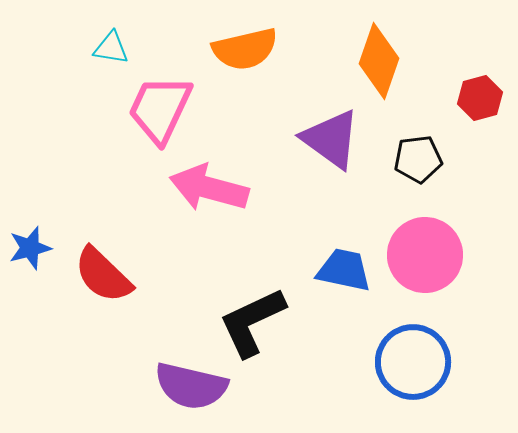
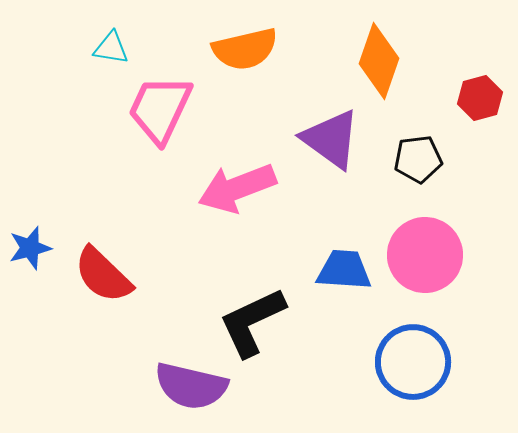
pink arrow: moved 28 px right; rotated 36 degrees counterclockwise
blue trapezoid: rotated 8 degrees counterclockwise
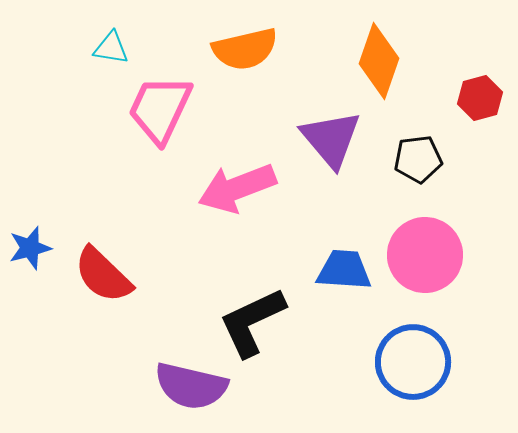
purple triangle: rotated 14 degrees clockwise
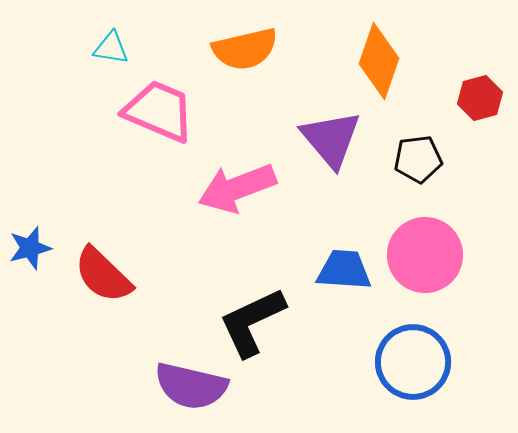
pink trapezoid: moved 1 px left, 2 px down; rotated 88 degrees clockwise
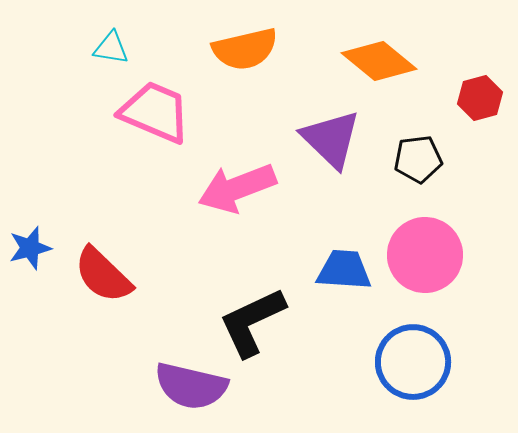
orange diamond: rotated 70 degrees counterclockwise
pink trapezoid: moved 4 px left, 1 px down
purple triangle: rotated 6 degrees counterclockwise
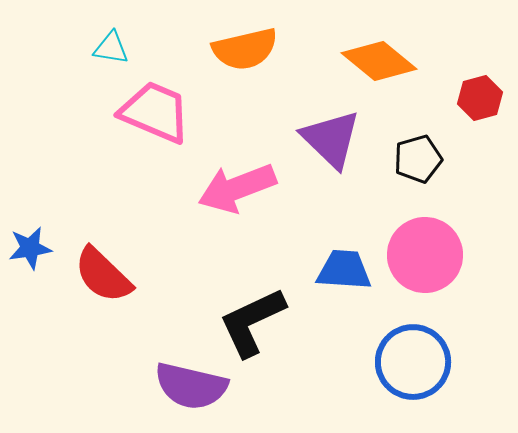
black pentagon: rotated 9 degrees counterclockwise
blue star: rotated 6 degrees clockwise
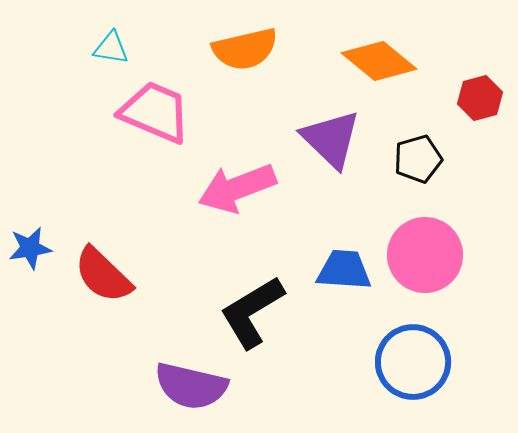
black L-shape: moved 10 px up; rotated 6 degrees counterclockwise
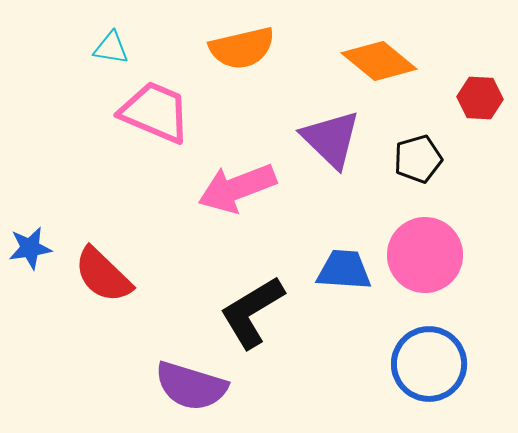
orange semicircle: moved 3 px left, 1 px up
red hexagon: rotated 18 degrees clockwise
blue circle: moved 16 px right, 2 px down
purple semicircle: rotated 4 degrees clockwise
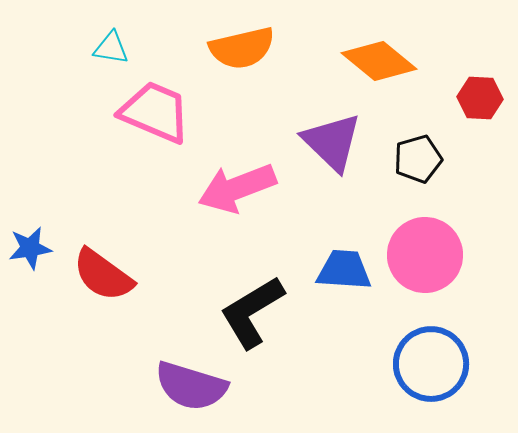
purple triangle: moved 1 px right, 3 px down
red semicircle: rotated 8 degrees counterclockwise
blue circle: moved 2 px right
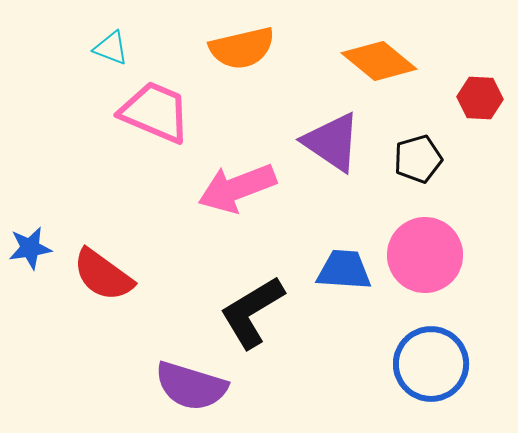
cyan triangle: rotated 12 degrees clockwise
purple triangle: rotated 10 degrees counterclockwise
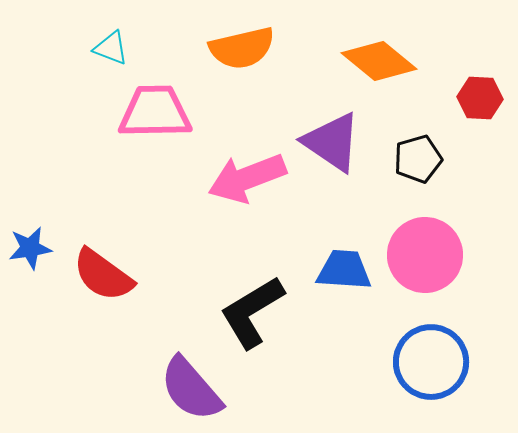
pink trapezoid: rotated 24 degrees counterclockwise
pink arrow: moved 10 px right, 10 px up
blue circle: moved 2 px up
purple semicircle: moved 3 px down; rotated 32 degrees clockwise
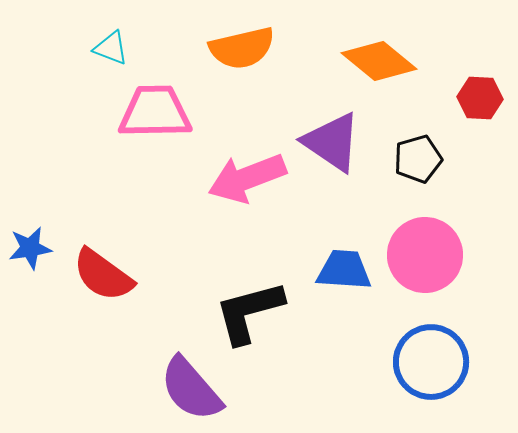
black L-shape: moved 3 px left; rotated 16 degrees clockwise
